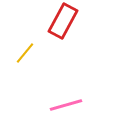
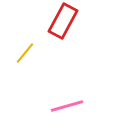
pink line: moved 1 px right, 1 px down
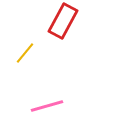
pink line: moved 20 px left
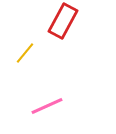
pink line: rotated 8 degrees counterclockwise
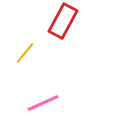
pink line: moved 4 px left, 3 px up
